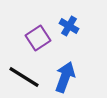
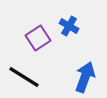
blue arrow: moved 20 px right
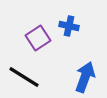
blue cross: rotated 18 degrees counterclockwise
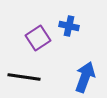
black line: rotated 24 degrees counterclockwise
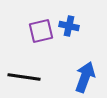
purple square: moved 3 px right, 7 px up; rotated 20 degrees clockwise
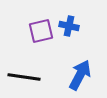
blue arrow: moved 5 px left, 2 px up; rotated 8 degrees clockwise
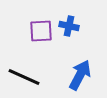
purple square: rotated 10 degrees clockwise
black line: rotated 16 degrees clockwise
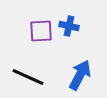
black line: moved 4 px right
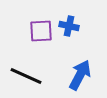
black line: moved 2 px left, 1 px up
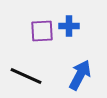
blue cross: rotated 12 degrees counterclockwise
purple square: moved 1 px right
